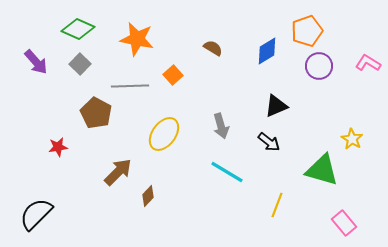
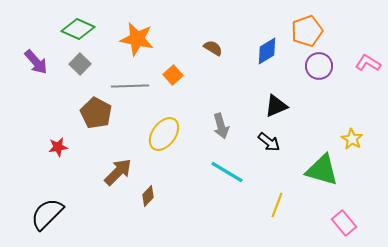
black semicircle: moved 11 px right
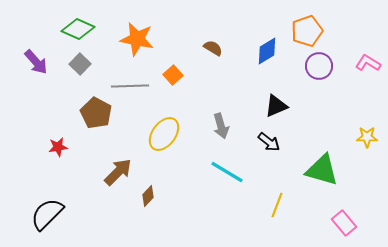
yellow star: moved 15 px right, 2 px up; rotated 30 degrees counterclockwise
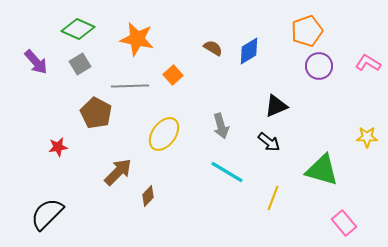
blue diamond: moved 18 px left
gray square: rotated 15 degrees clockwise
yellow line: moved 4 px left, 7 px up
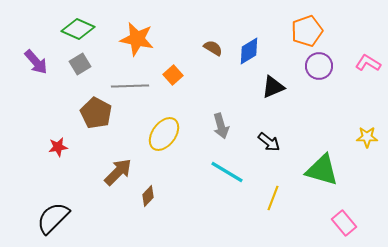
black triangle: moved 3 px left, 19 px up
black semicircle: moved 6 px right, 4 px down
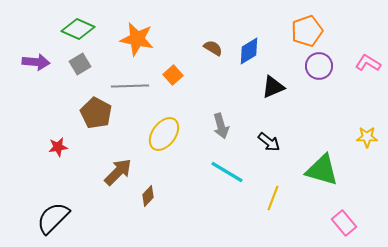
purple arrow: rotated 44 degrees counterclockwise
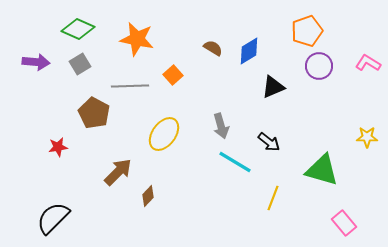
brown pentagon: moved 2 px left
cyan line: moved 8 px right, 10 px up
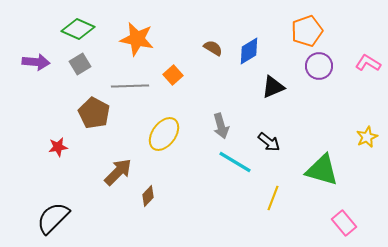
yellow star: rotated 25 degrees counterclockwise
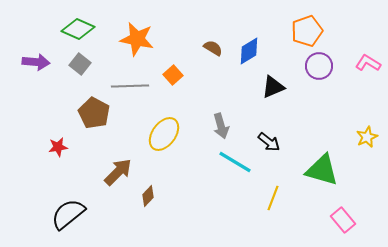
gray square: rotated 20 degrees counterclockwise
black semicircle: moved 15 px right, 4 px up; rotated 6 degrees clockwise
pink rectangle: moved 1 px left, 3 px up
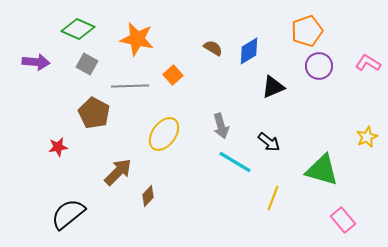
gray square: moved 7 px right; rotated 10 degrees counterclockwise
